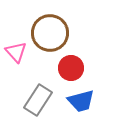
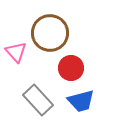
gray rectangle: rotated 76 degrees counterclockwise
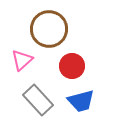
brown circle: moved 1 px left, 4 px up
pink triangle: moved 6 px right, 8 px down; rotated 30 degrees clockwise
red circle: moved 1 px right, 2 px up
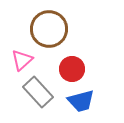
red circle: moved 3 px down
gray rectangle: moved 8 px up
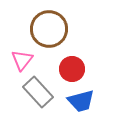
pink triangle: rotated 10 degrees counterclockwise
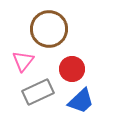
pink triangle: moved 1 px right, 1 px down
gray rectangle: rotated 72 degrees counterclockwise
blue trapezoid: rotated 28 degrees counterclockwise
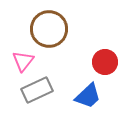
red circle: moved 33 px right, 7 px up
gray rectangle: moved 1 px left, 2 px up
blue trapezoid: moved 7 px right, 5 px up
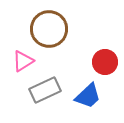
pink triangle: rotated 20 degrees clockwise
gray rectangle: moved 8 px right
